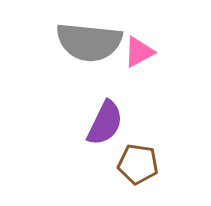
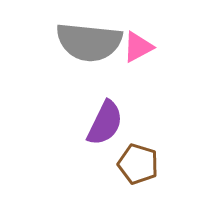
pink triangle: moved 1 px left, 5 px up
brown pentagon: rotated 9 degrees clockwise
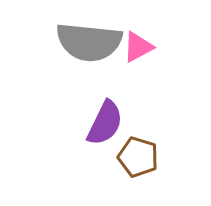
brown pentagon: moved 7 px up
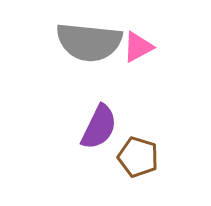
purple semicircle: moved 6 px left, 4 px down
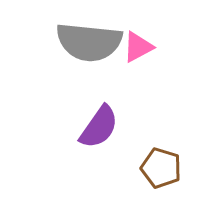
purple semicircle: rotated 9 degrees clockwise
brown pentagon: moved 23 px right, 11 px down
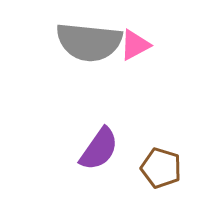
pink triangle: moved 3 px left, 2 px up
purple semicircle: moved 22 px down
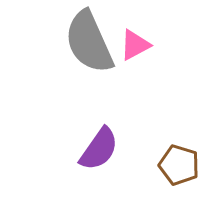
gray semicircle: rotated 60 degrees clockwise
brown pentagon: moved 18 px right, 3 px up
